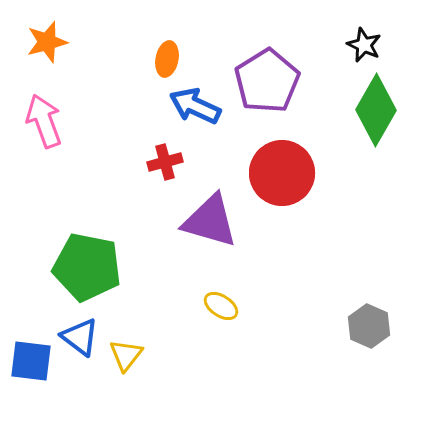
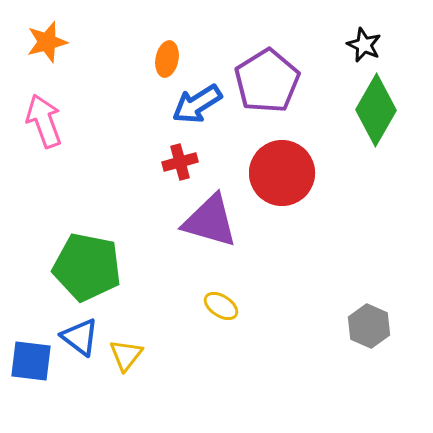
blue arrow: moved 2 px right, 2 px up; rotated 57 degrees counterclockwise
red cross: moved 15 px right
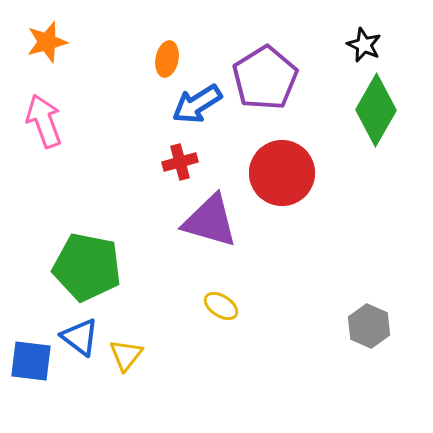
purple pentagon: moved 2 px left, 3 px up
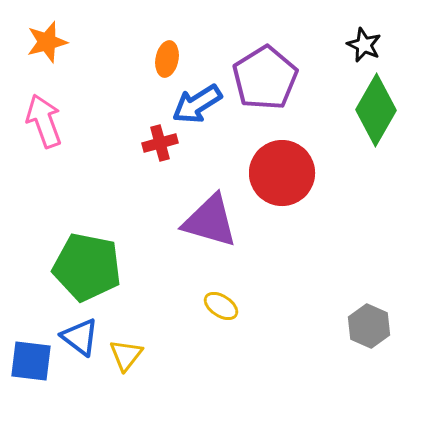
red cross: moved 20 px left, 19 px up
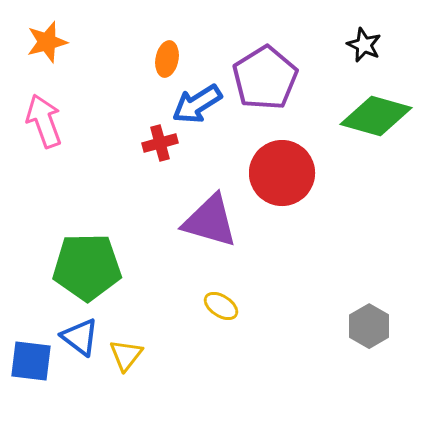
green diamond: moved 6 px down; rotated 76 degrees clockwise
green pentagon: rotated 12 degrees counterclockwise
gray hexagon: rotated 6 degrees clockwise
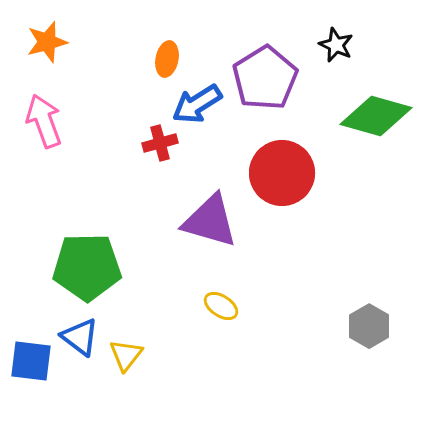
black star: moved 28 px left
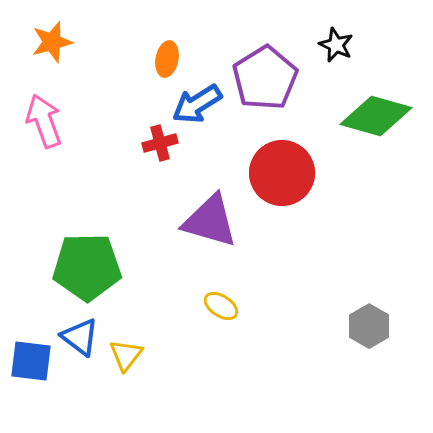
orange star: moved 5 px right
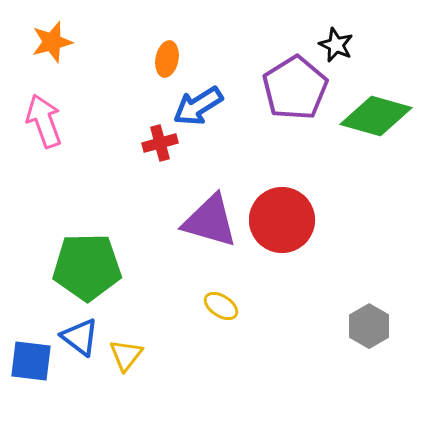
purple pentagon: moved 30 px right, 10 px down
blue arrow: moved 1 px right, 2 px down
red circle: moved 47 px down
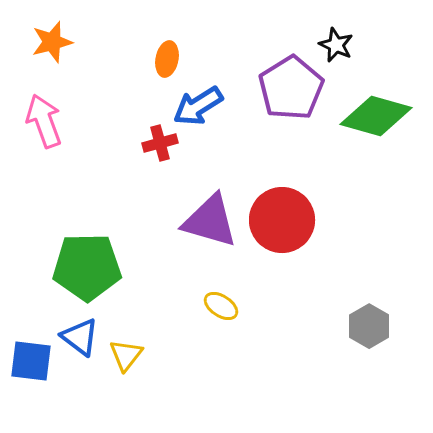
purple pentagon: moved 4 px left
